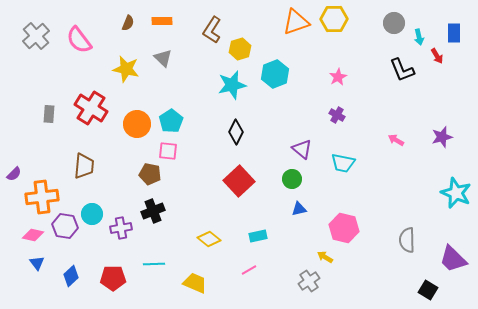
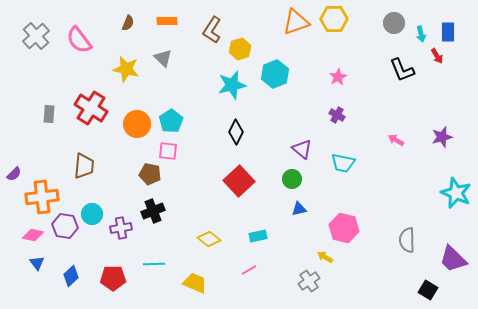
orange rectangle at (162, 21): moved 5 px right
blue rectangle at (454, 33): moved 6 px left, 1 px up
cyan arrow at (419, 37): moved 2 px right, 3 px up
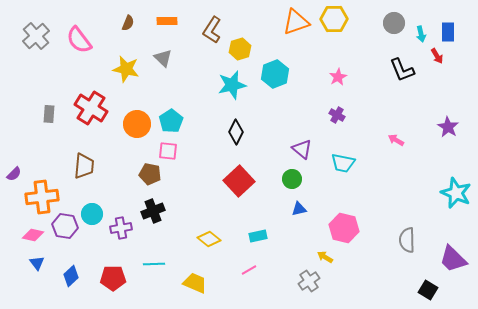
purple star at (442, 137): moved 6 px right, 10 px up; rotated 25 degrees counterclockwise
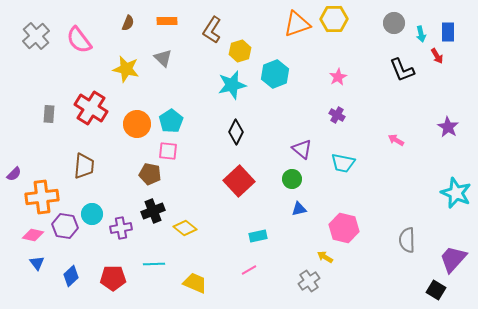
orange triangle at (296, 22): moved 1 px right, 2 px down
yellow hexagon at (240, 49): moved 2 px down
yellow diamond at (209, 239): moved 24 px left, 11 px up
purple trapezoid at (453, 259): rotated 88 degrees clockwise
black square at (428, 290): moved 8 px right
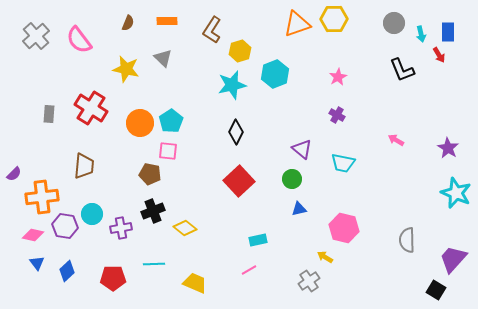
red arrow at (437, 56): moved 2 px right, 1 px up
orange circle at (137, 124): moved 3 px right, 1 px up
purple star at (448, 127): moved 21 px down
cyan rectangle at (258, 236): moved 4 px down
blue diamond at (71, 276): moved 4 px left, 5 px up
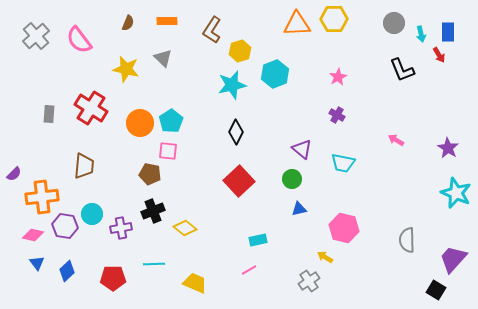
orange triangle at (297, 24): rotated 16 degrees clockwise
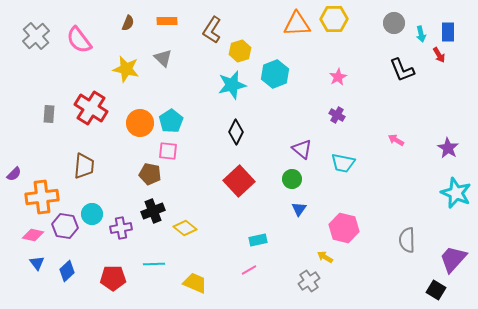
blue triangle at (299, 209): rotated 42 degrees counterclockwise
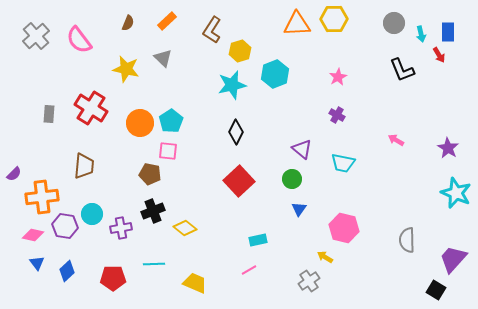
orange rectangle at (167, 21): rotated 42 degrees counterclockwise
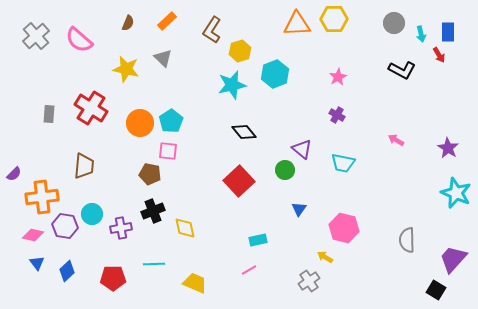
pink semicircle at (79, 40): rotated 12 degrees counterclockwise
black L-shape at (402, 70): rotated 40 degrees counterclockwise
black diamond at (236, 132): moved 8 px right; rotated 65 degrees counterclockwise
green circle at (292, 179): moved 7 px left, 9 px up
yellow diamond at (185, 228): rotated 40 degrees clockwise
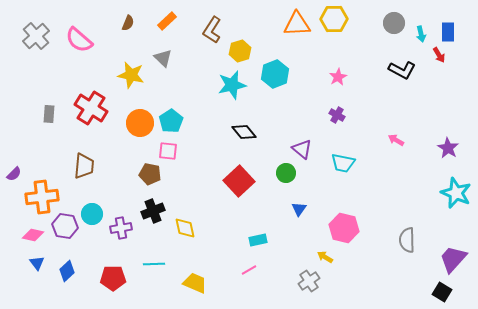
yellow star at (126, 69): moved 5 px right, 6 px down
green circle at (285, 170): moved 1 px right, 3 px down
black square at (436, 290): moved 6 px right, 2 px down
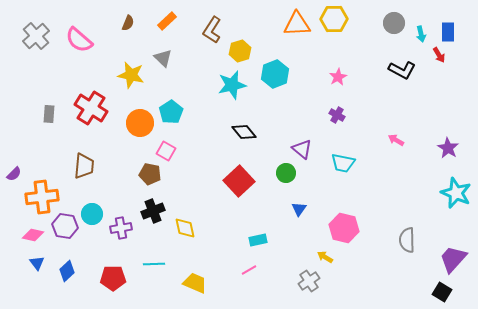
cyan pentagon at (171, 121): moved 9 px up
pink square at (168, 151): moved 2 px left; rotated 24 degrees clockwise
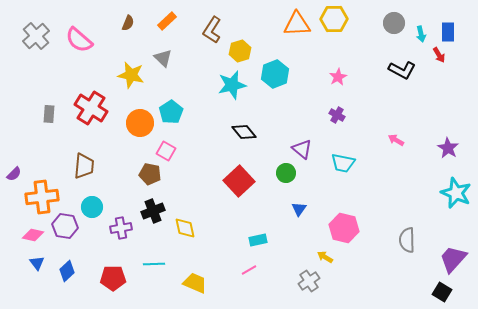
cyan circle at (92, 214): moved 7 px up
